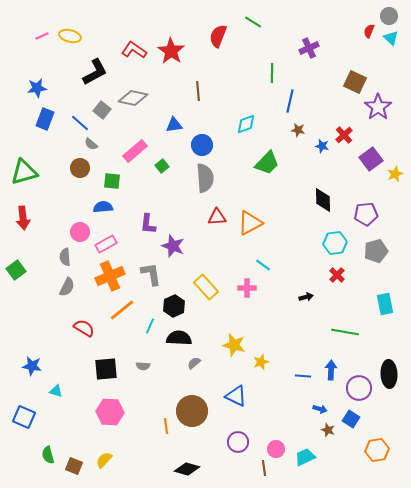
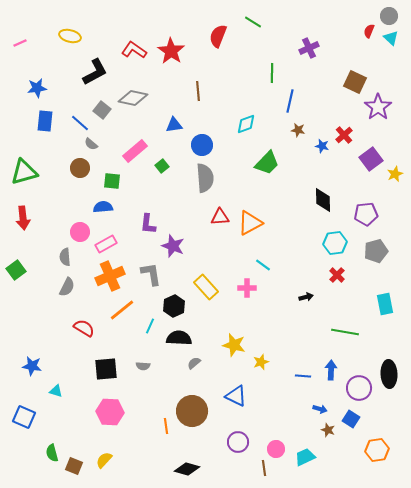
pink line at (42, 36): moved 22 px left, 7 px down
blue rectangle at (45, 119): moved 2 px down; rotated 15 degrees counterclockwise
red triangle at (217, 217): moved 3 px right
green semicircle at (48, 455): moved 4 px right, 2 px up
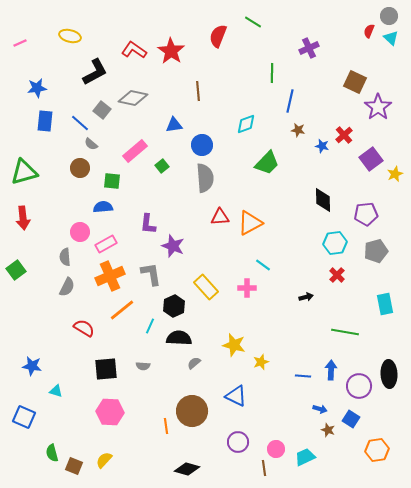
purple circle at (359, 388): moved 2 px up
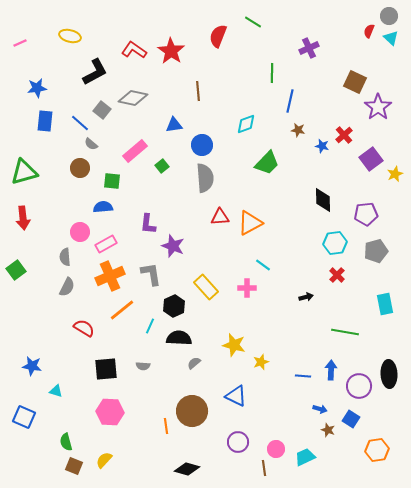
green semicircle at (52, 453): moved 14 px right, 11 px up
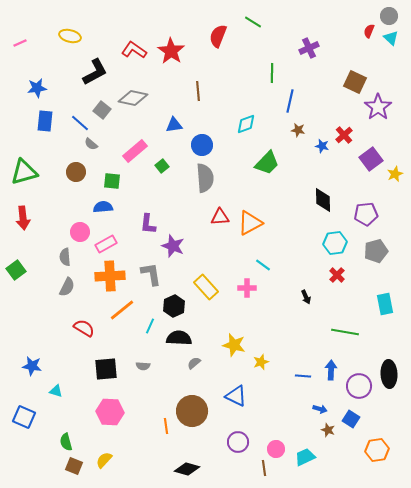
brown circle at (80, 168): moved 4 px left, 4 px down
orange cross at (110, 276): rotated 20 degrees clockwise
black arrow at (306, 297): rotated 80 degrees clockwise
